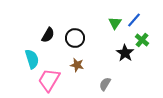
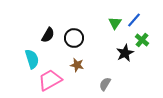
black circle: moved 1 px left
black star: rotated 12 degrees clockwise
pink trapezoid: moved 1 px right; rotated 30 degrees clockwise
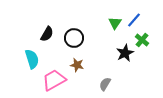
black semicircle: moved 1 px left, 1 px up
pink trapezoid: moved 4 px right
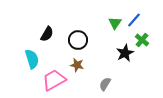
black circle: moved 4 px right, 2 px down
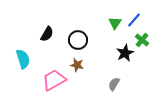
cyan semicircle: moved 9 px left
gray semicircle: moved 9 px right
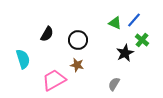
green triangle: rotated 40 degrees counterclockwise
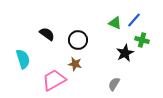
black semicircle: rotated 84 degrees counterclockwise
green cross: rotated 24 degrees counterclockwise
brown star: moved 2 px left, 1 px up
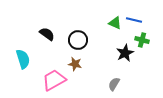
blue line: rotated 63 degrees clockwise
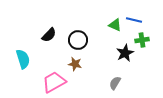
green triangle: moved 2 px down
black semicircle: moved 2 px right, 1 px down; rotated 98 degrees clockwise
green cross: rotated 24 degrees counterclockwise
pink trapezoid: moved 2 px down
gray semicircle: moved 1 px right, 1 px up
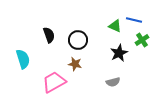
green triangle: moved 1 px down
black semicircle: rotated 63 degrees counterclockwise
green cross: rotated 24 degrees counterclockwise
black star: moved 6 px left
gray semicircle: moved 2 px left, 1 px up; rotated 136 degrees counterclockwise
